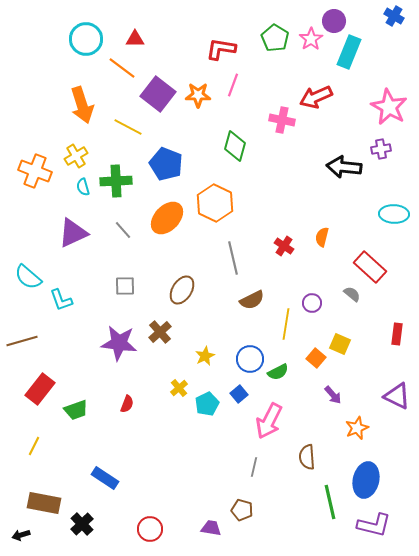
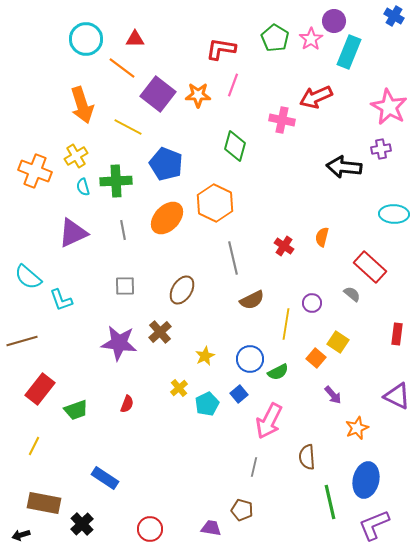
gray line at (123, 230): rotated 30 degrees clockwise
yellow square at (340, 344): moved 2 px left, 2 px up; rotated 10 degrees clockwise
purple L-shape at (374, 525): rotated 144 degrees clockwise
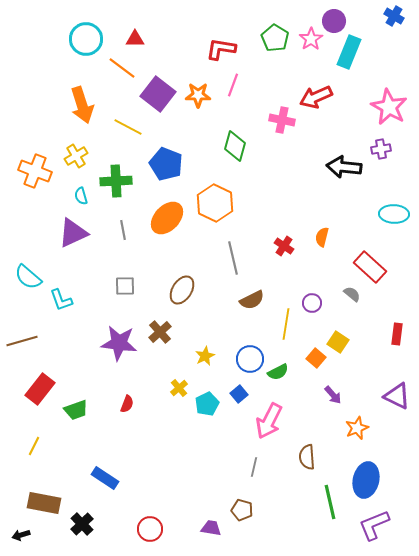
cyan semicircle at (83, 187): moved 2 px left, 9 px down
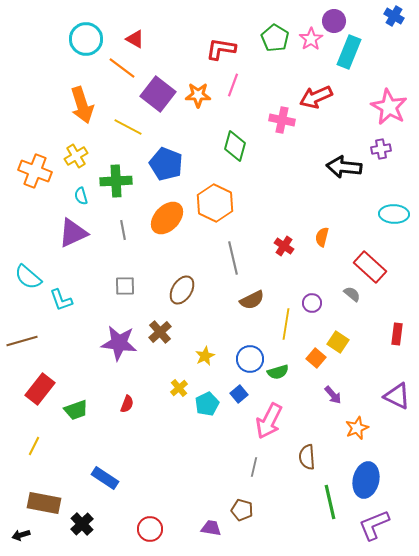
red triangle at (135, 39): rotated 30 degrees clockwise
green semicircle at (278, 372): rotated 10 degrees clockwise
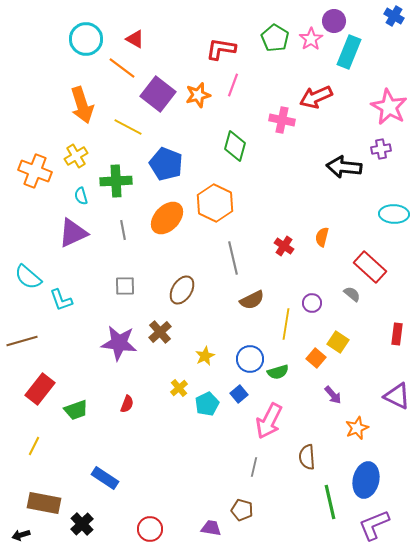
orange star at (198, 95): rotated 15 degrees counterclockwise
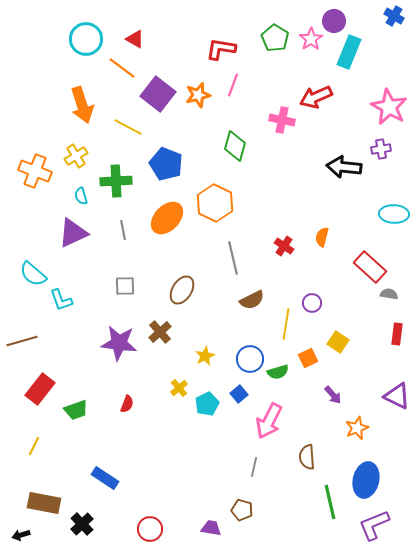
cyan semicircle at (28, 277): moved 5 px right, 3 px up
gray semicircle at (352, 294): moved 37 px right; rotated 30 degrees counterclockwise
orange square at (316, 358): moved 8 px left; rotated 24 degrees clockwise
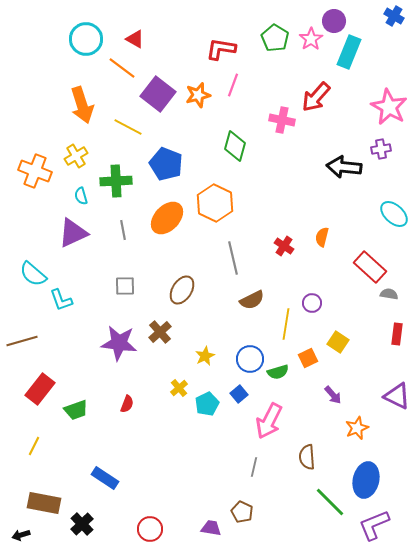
red arrow at (316, 97): rotated 24 degrees counterclockwise
cyan ellipse at (394, 214): rotated 40 degrees clockwise
green line at (330, 502): rotated 32 degrees counterclockwise
brown pentagon at (242, 510): moved 2 px down; rotated 10 degrees clockwise
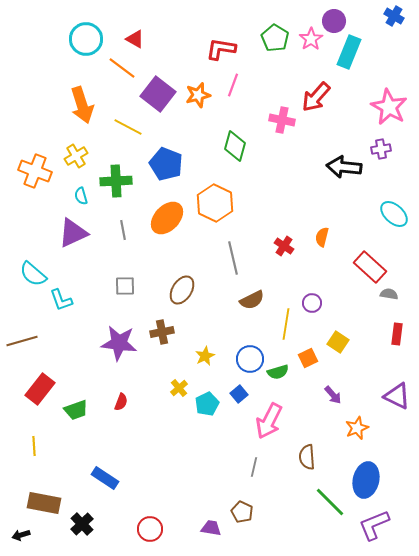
brown cross at (160, 332): moved 2 px right; rotated 30 degrees clockwise
red semicircle at (127, 404): moved 6 px left, 2 px up
yellow line at (34, 446): rotated 30 degrees counterclockwise
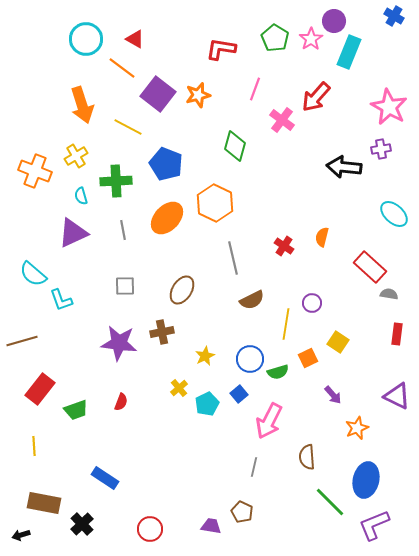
pink line at (233, 85): moved 22 px right, 4 px down
pink cross at (282, 120): rotated 25 degrees clockwise
purple trapezoid at (211, 528): moved 2 px up
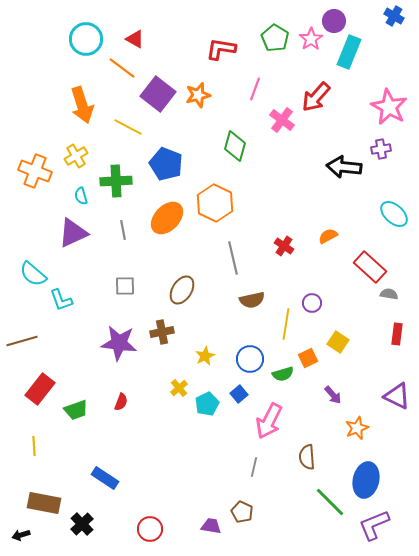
orange semicircle at (322, 237): moved 6 px right, 1 px up; rotated 48 degrees clockwise
brown semicircle at (252, 300): rotated 15 degrees clockwise
green semicircle at (278, 372): moved 5 px right, 2 px down
